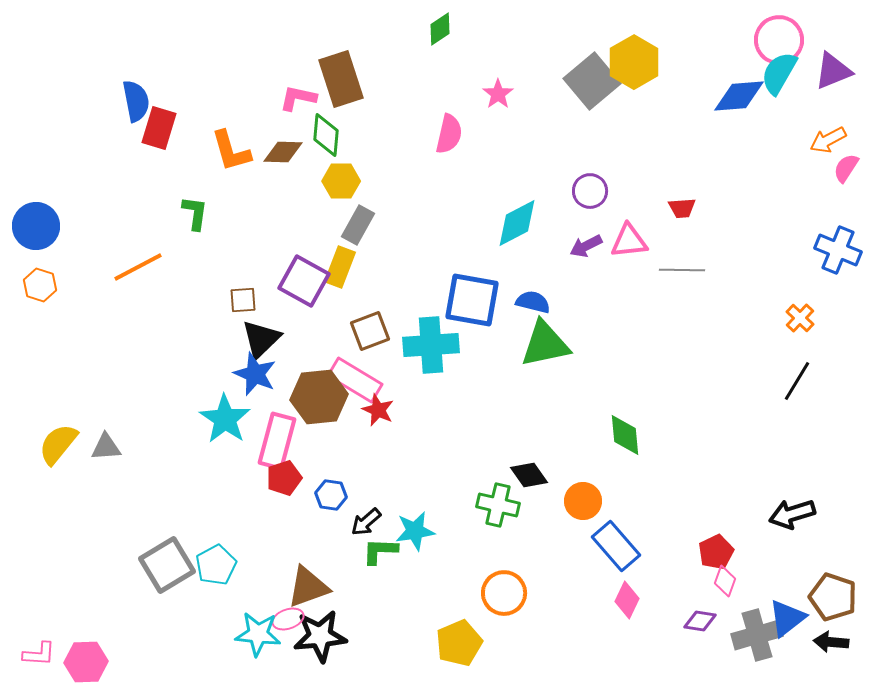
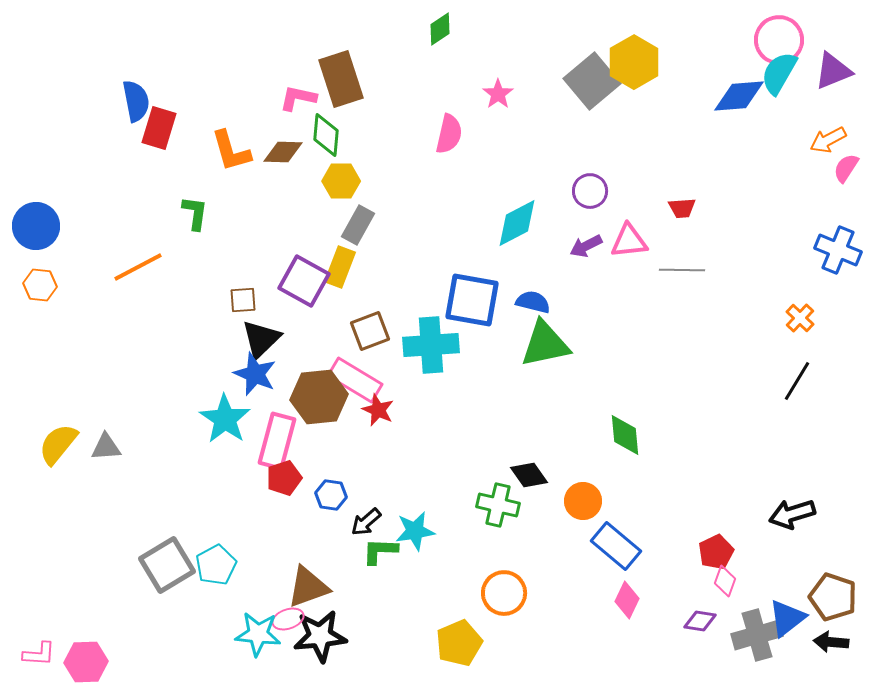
orange hexagon at (40, 285): rotated 12 degrees counterclockwise
blue rectangle at (616, 546): rotated 9 degrees counterclockwise
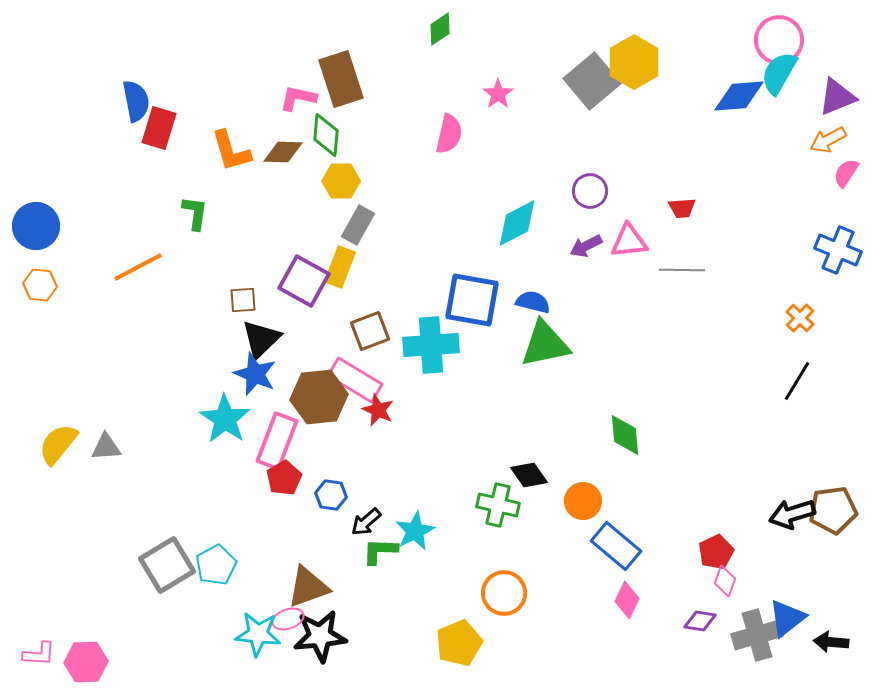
purple triangle at (833, 71): moved 4 px right, 26 px down
pink semicircle at (846, 168): moved 5 px down
pink rectangle at (277, 441): rotated 6 degrees clockwise
red pentagon at (284, 478): rotated 12 degrees counterclockwise
cyan star at (415, 531): rotated 18 degrees counterclockwise
brown pentagon at (833, 597): moved 87 px up; rotated 27 degrees counterclockwise
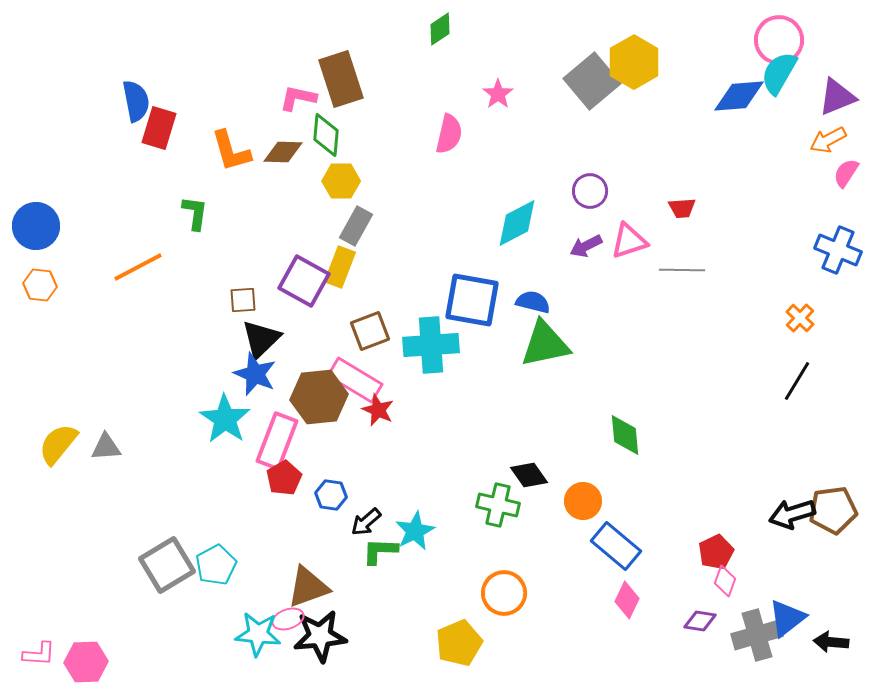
gray rectangle at (358, 225): moved 2 px left, 1 px down
pink triangle at (629, 241): rotated 12 degrees counterclockwise
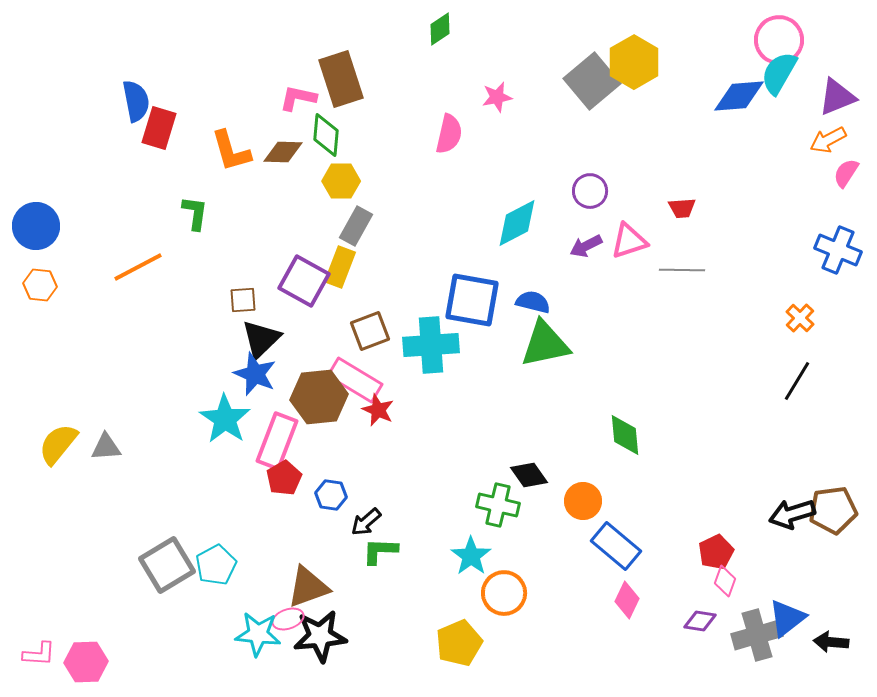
pink star at (498, 94): moved 1 px left, 3 px down; rotated 24 degrees clockwise
cyan star at (415, 531): moved 56 px right, 25 px down; rotated 9 degrees counterclockwise
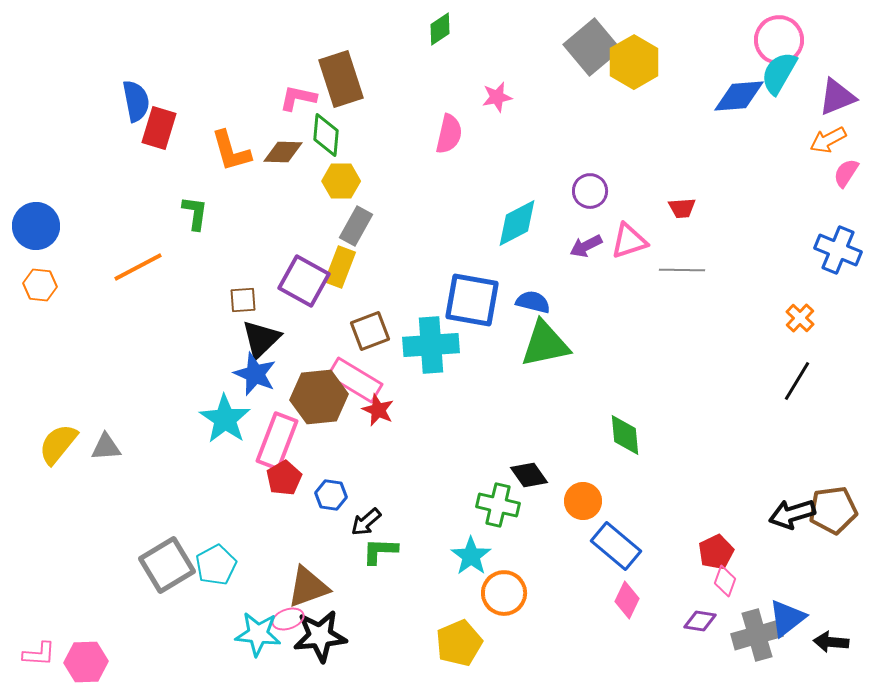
gray square at (592, 81): moved 34 px up
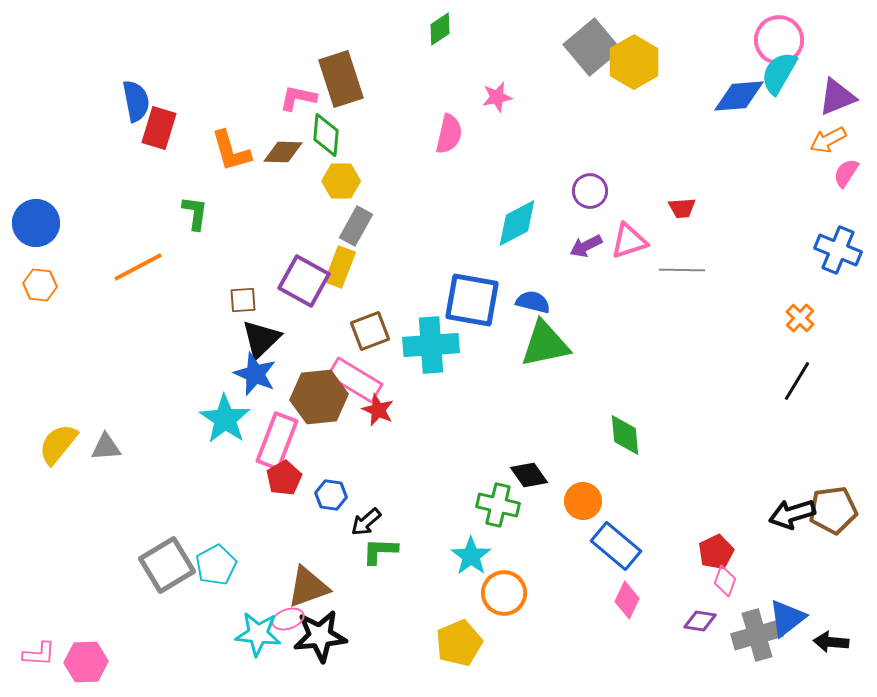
blue circle at (36, 226): moved 3 px up
